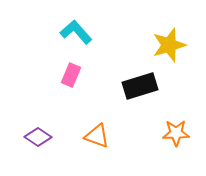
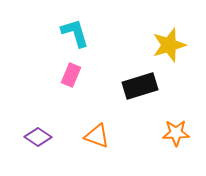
cyan L-shape: moved 1 px left, 1 px down; rotated 24 degrees clockwise
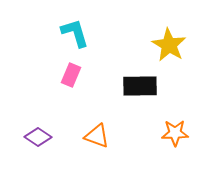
yellow star: rotated 24 degrees counterclockwise
black rectangle: rotated 16 degrees clockwise
orange star: moved 1 px left
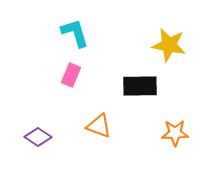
yellow star: rotated 20 degrees counterclockwise
orange triangle: moved 2 px right, 10 px up
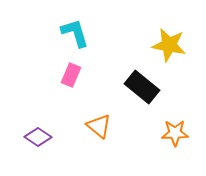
black rectangle: moved 2 px right, 1 px down; rotated 40 degrees clockwise
orange triangle: rotated 20 degrees clockwise
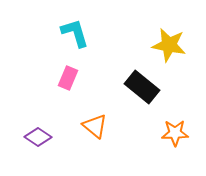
pink rectangle: moved 3 px left, 3 px down
orange triangle: moved 4 px left
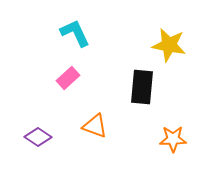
cyan L-shape: rotated 8 degrees counterclockwise
pink rectangle: rotated 25 degrees clockwise
black rectangle: rotated 56 degrees clockwise
orange triangle: rotated 20 degrees counterclockwise
orange star: moved 2 px left, 6 px down
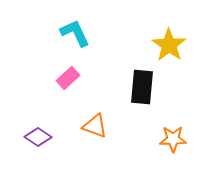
yellow star: rotated 24 degrees clockwise
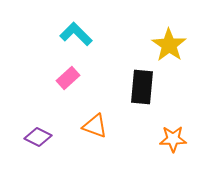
cyan L-shape: moved 1 px right, 1 px down; rotated 20 degrees counterclockwise
purple diamond: rotated 8 degrees counterclockwise
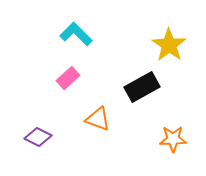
black rectangle: rotated 56 degrees clockwise
orange triangle: moved 3 px right, 7 px up
